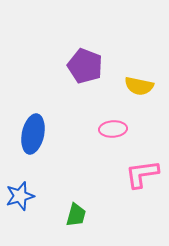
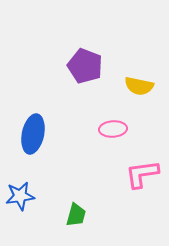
blue star: rotated 8 degrees clockwise
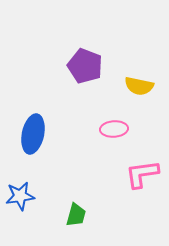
pink ellipse: moved 1 px right
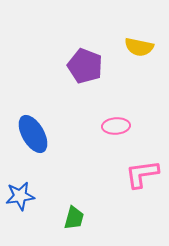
yellow semicircle: moved 39 px up
pink ellipse: moved 2 px right, 3 px up
blue ellipse: rotated 42 degrees counterclockwise
green trapezoid: moved 2 px left, 3 px down
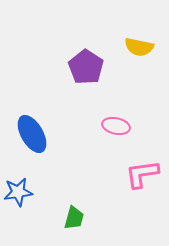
purple pentagon: moved 1 px right, 1 px down; rotated 12 degrees clockwise
pink ellipse: rotated 16 degrees clockwise
blue ellipse: moved 1 px left
blue star: moved 2 px left, 4 px up
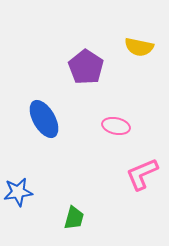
blue ellipse: moved 12 px right, 15 px up
pink L-shape: rotated 15 degrees counterclockwise
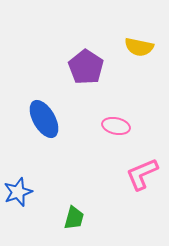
blue star: rotated 12 degrees counterclockwise
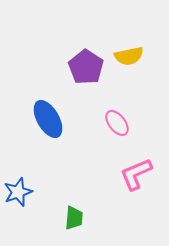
yellow semicircle: moved 10 px left, 9 px down; rotated 24 degrees counterclockwise
blue ellipse: moved 4 px right
pink ellipse: moved 1 px right, 3 px up; rotated 40 degrees clockwise
pink L-shape: moved 6 px left
green trapezoid: rotated 10 degrees counterclockwise
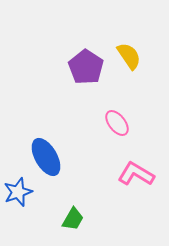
yellow semicircle: rotated 112 degrees counterclockwise
blue ellipse: moved 2 px left, 38 px down
pink L-shape: rotated 54 degrees clockwise
green trapezoid: moved 1 px left, 1 px down; rotated 25 degrees clockwise
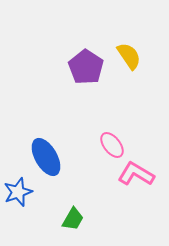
pink ellipse: moved 5 px left, 22 px down
